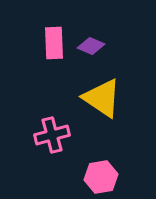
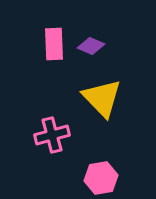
pink rectangle: moved 1 px down
yellow triangle: rotated 12 degrees clockwise
pink hexagon: moved 1 px down
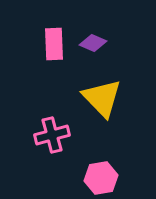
purple diamond: moved 2 px right, 3 px up
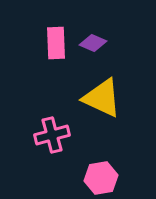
pink rectangle: moved 2 px right, 1 px up
yellow triangle: rotated 21 degrees counterclockwise
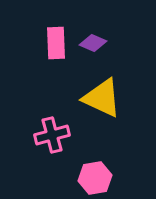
pink hexagon: moved 6 px left
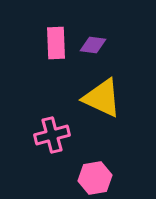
purple diamond: moved 2 px down; rotated 16 degrees counterclockwise
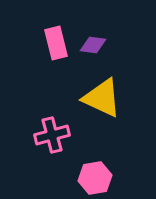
pink rectangle: rotated 12 degrees counterclockwise
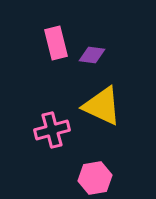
purple diamond: moved 1 px left, 10 px down
yellow triangle: moved 8 px down
pink cross: moved 5 px up
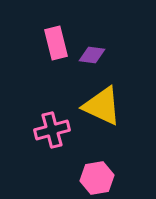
pink hexagon: moved 2 px right
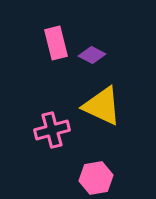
purple diamond: rotated 20 degrees clockwise
pink hexagon: moved 1 px left
